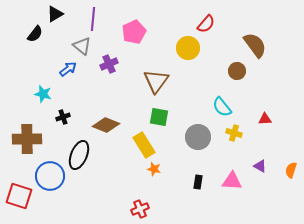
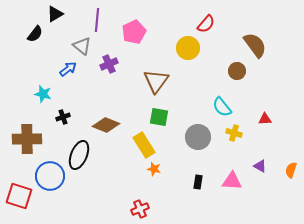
purple line: moved 4 px right, 1 px down
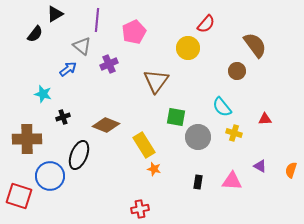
green square: moved 17 px right
red cross: rotated 12 degrees clockwise
